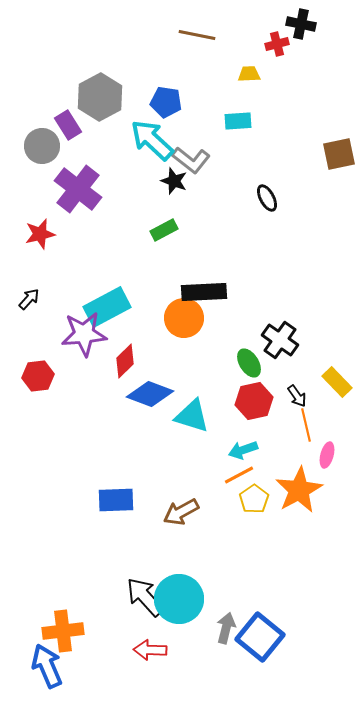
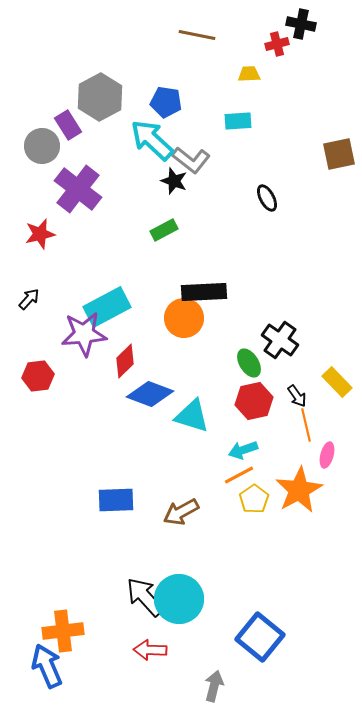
gray arrow at (226, 628): moved 12 px left, 58 px down
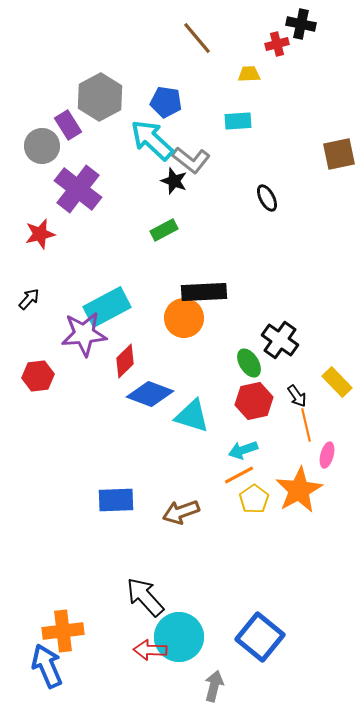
brown line at (197, 35): moved 3 px down; rotated 39 degrees clockwise
brown arrow at (181, 512): rotated 9 degrees clockwise
cyan circle at (179, 599): moved 38 px down
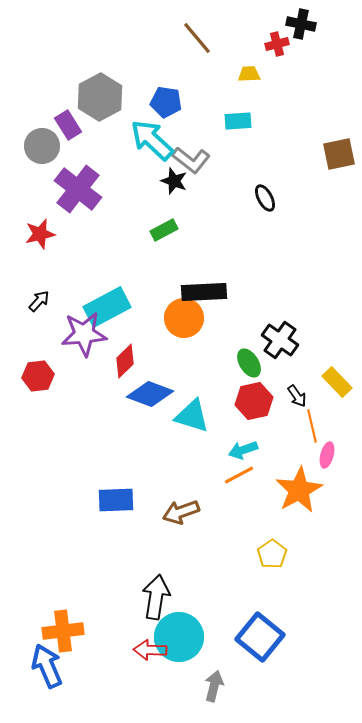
black ellipse at (267, 198): moved 2 px left
black arrow at (29, 299): moved 10 px right, 2 px down
orange line at (306, 425): moved 6 px right, 1 px down
yellow pentagon at (254, 499): moved 18 px right, 55 px down
black arrow at (145, 597): moved 11 px right; rotated 51 degrees clockwise
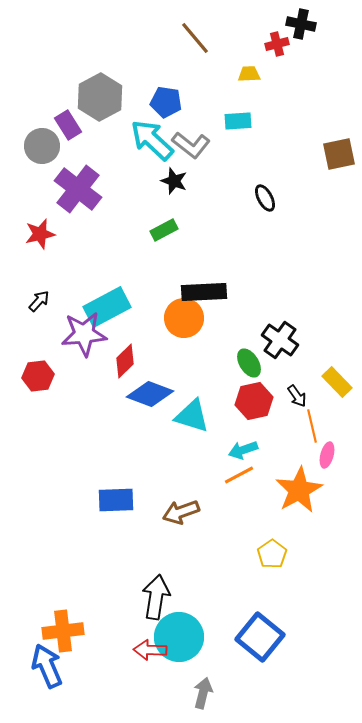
brown line at (197, 38): moved 2 px left
gray L-shape at (191, 160): moved 15 px up
gray arrow at (214, 686): moved 11 px left, 7 px down
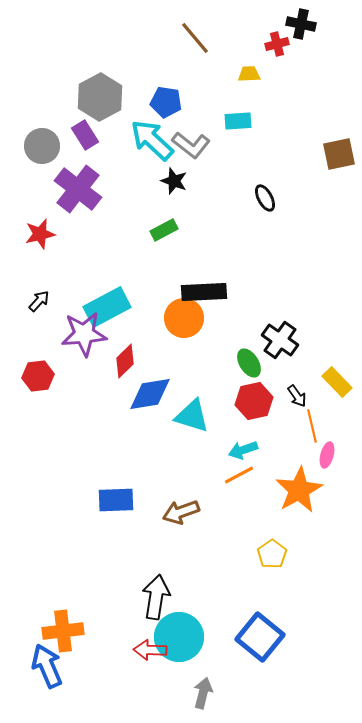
purple rectangle at (68, 125): moved 17 px right, 10 px down
blue diamond at (150, 394): rotated 30 degrees counterclockwise
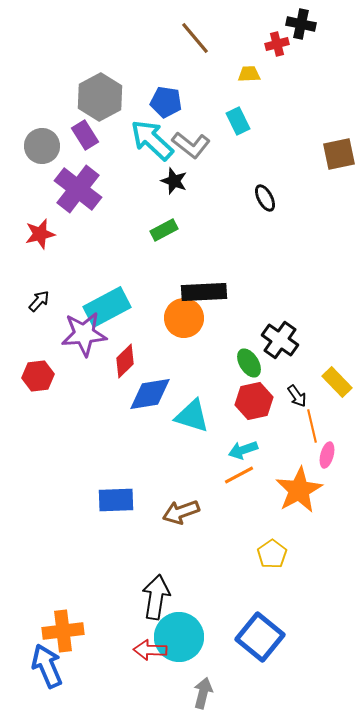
cyan rectangle at (238, 121): rotated 68 degrees clockwise
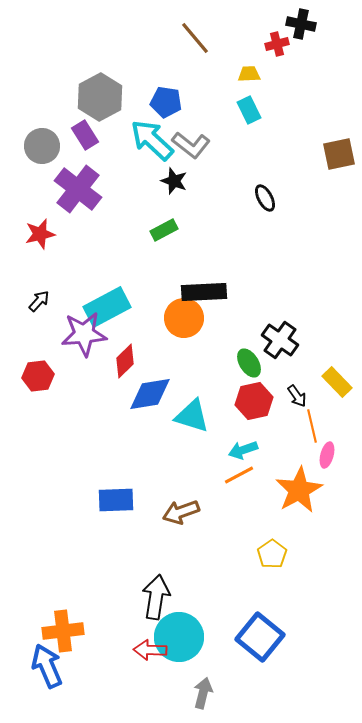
cyan rectangle at (238, 121): moved 11 px right, 11 px up
